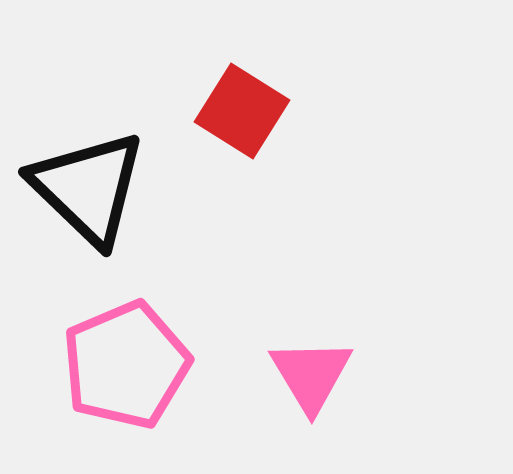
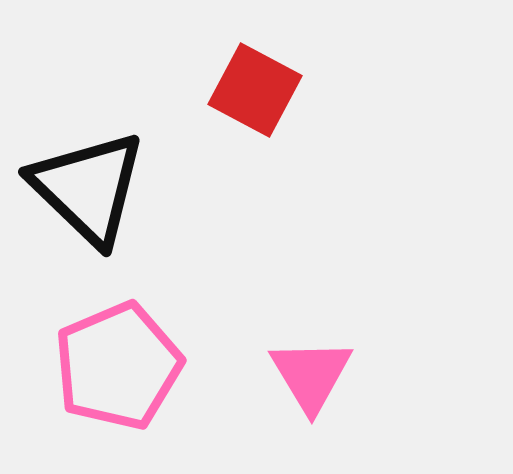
red square: moved 13 px right, 21 px up; rotated 4 degrees counterclockwise
pink pentagon: moved 8 px left, 1 px down
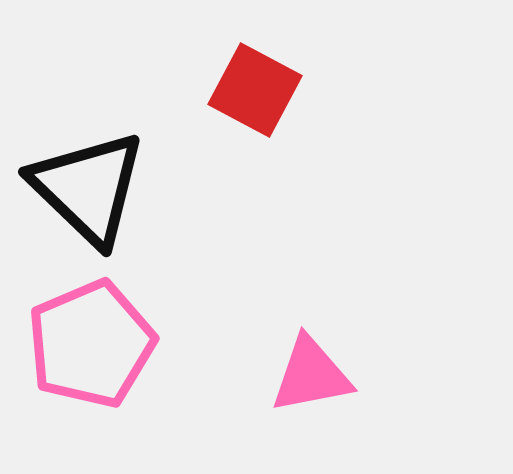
pink pentagon: moved 27 px left, 22 px up
pink triangle: rotated 50 degrees clockwise
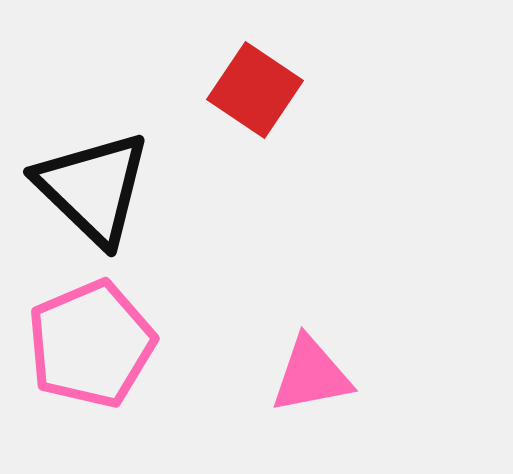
red square: rotated 6 degrees clockwise
black triangle: moved 5 px right
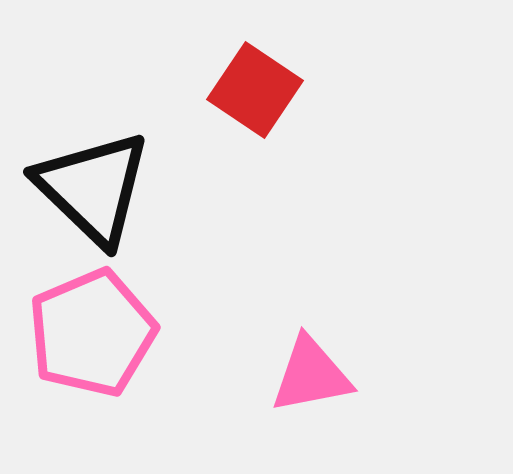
pink pentagon: moved 1 px right, 11 px up
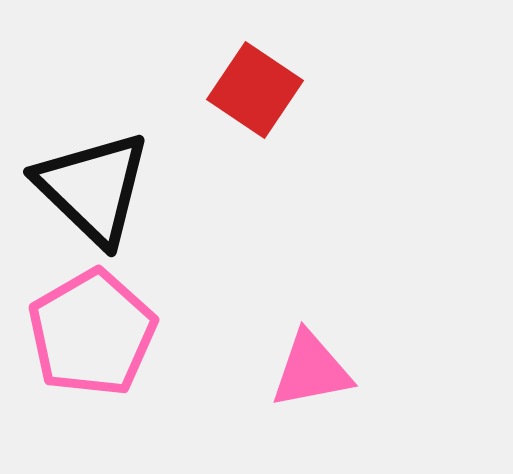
pink pentagon: rotated 7 degrees counterclockwise
pink triangle: moved 5 px up
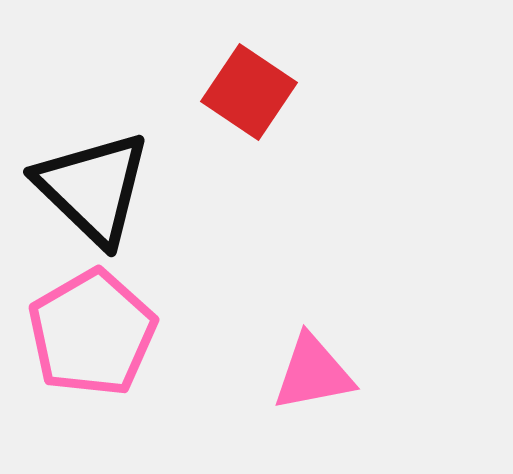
red square: moved 6 px left, 2 px down
pink triangle: moved 2 px right, 3 px down
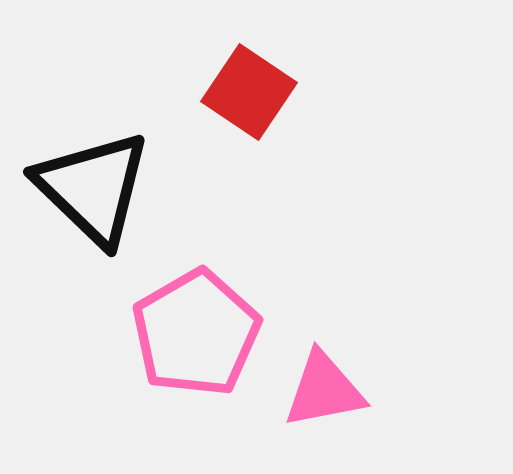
pink pentagon: moved 104 px right
pink triangle: moved 11 px right, 17 px down
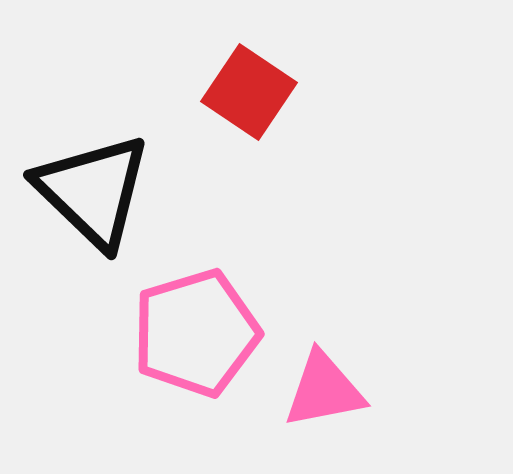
black triangle: moved 3 px down
pink pentagon: rotated 13 degrees clockwise
